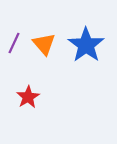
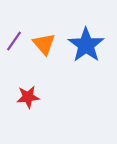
purple line: moved 2 px up; rotated 10 degrees clockwise
red star: rotated 25 degrees clockwise
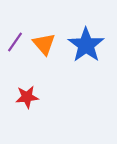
purple line: moved 1 px right, 1 px down
red star: moved 1 px left
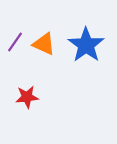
orange triangle: rotated 25 degrees counterclockwise
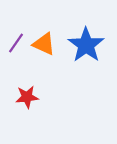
purple line: moved 1 px right, 1 px down
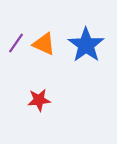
red star: moved 12 px right, 3 px down
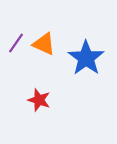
blue star: moved 13 px down
red star: rotated 25 degrees clockwise
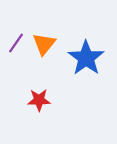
orange triangle: rotated 45 degrees clockwise
red star: rotated 20 degrees counterclockwise
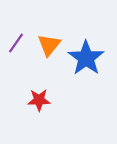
orange triangle: moved 5 px right, 1 px down
